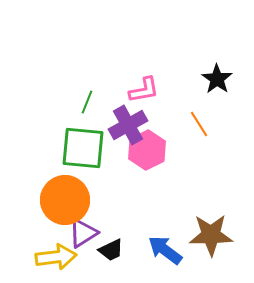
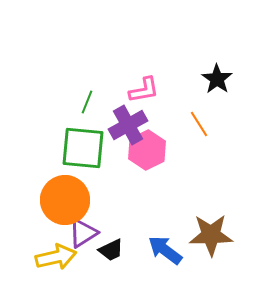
yellow arrow: rotated 6 degrees counterclockwise
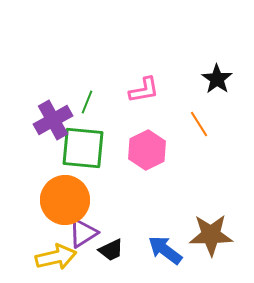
purple cross: moved 75 px left, 5 px up
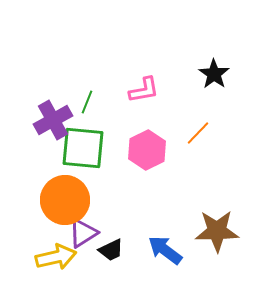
black star: moved 3 px left, 5 px up
orange line: moved 1 px left, 9 px down; rotated 76 degrees clockwise
brown star: moved 6 px right, 4 px up
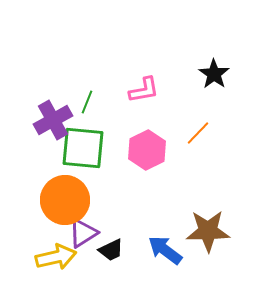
brown star: moved 9 px left
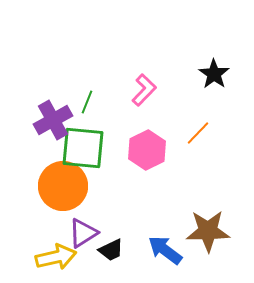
pink L-shape: rotated 36 degrees counterclockwise
orange circle: moved 2 px left, 14 px up
